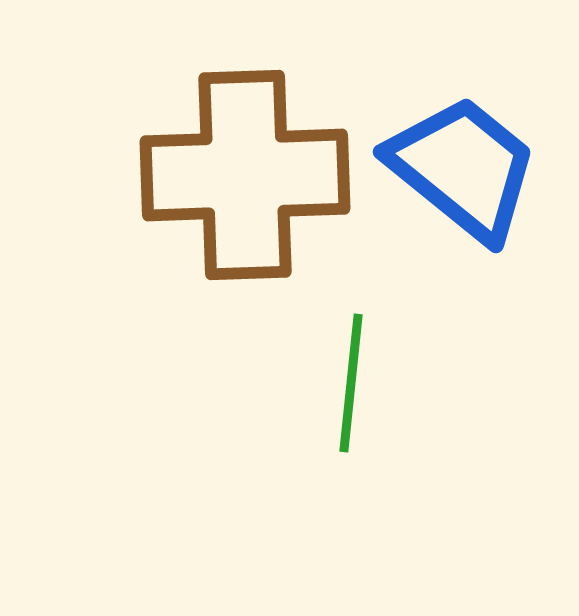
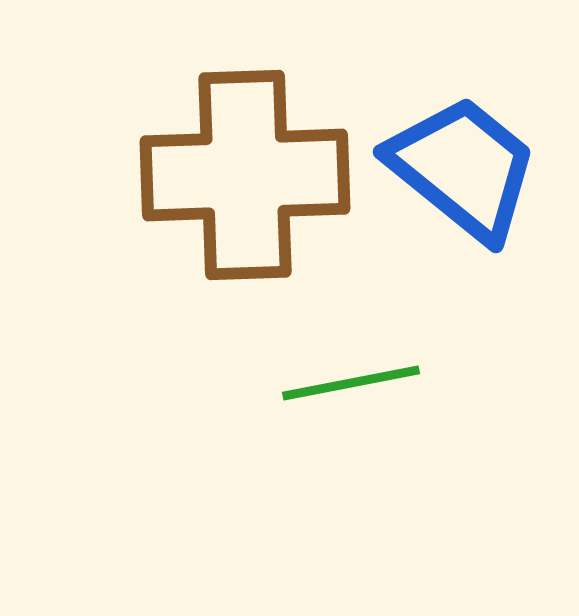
green line: rotated 73 degrees clockwise
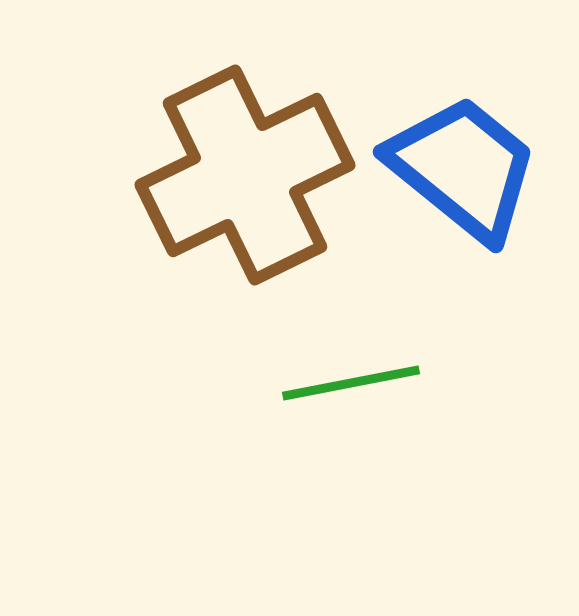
brown cross: rotated 24 degrees counterclockwise
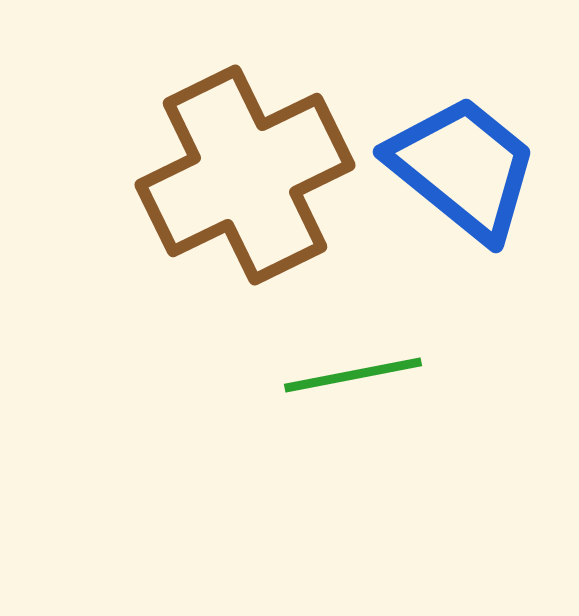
green line: moved 2 px right, 8 px up
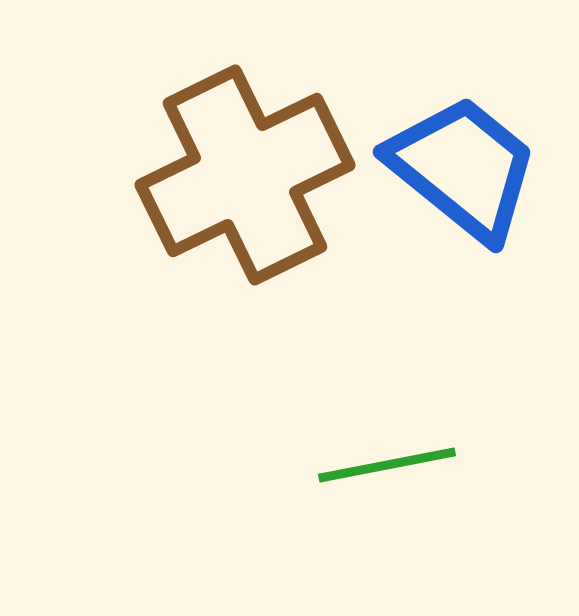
green line: moved 34 px right, 90 px down
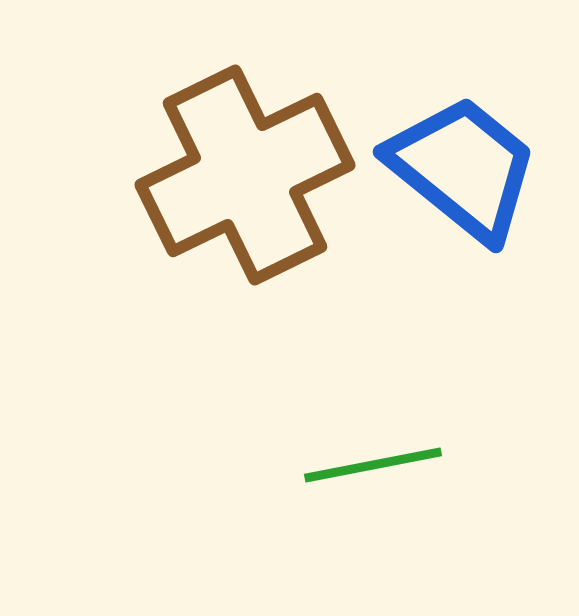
green line: moved 14 px left
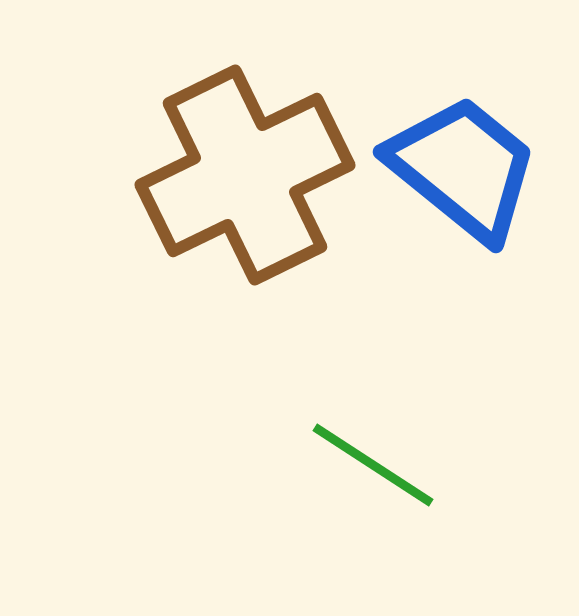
green line: rotated 44 degrees clockwise
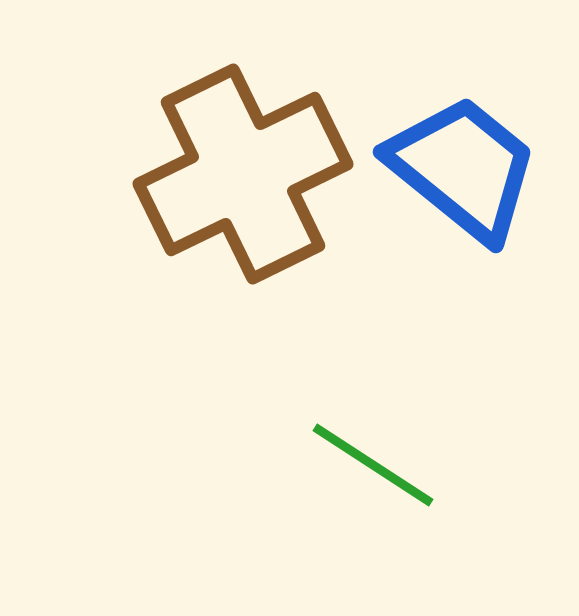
brown cross: moved 2 px left, 1 px up
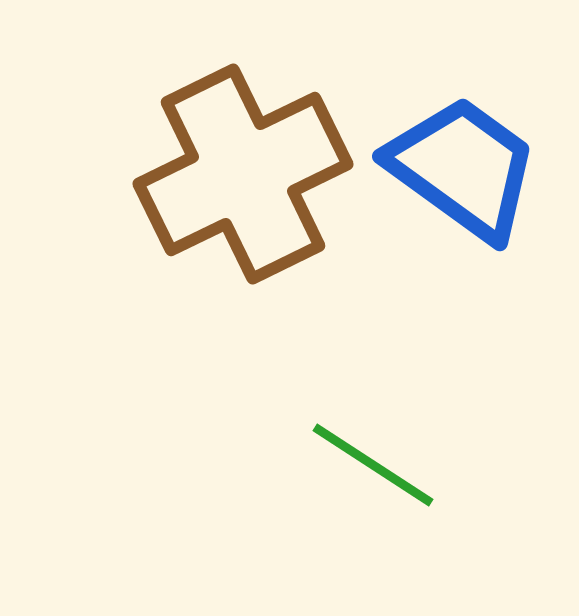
blue trapezoid: rotated 3 degrees counterclockwise
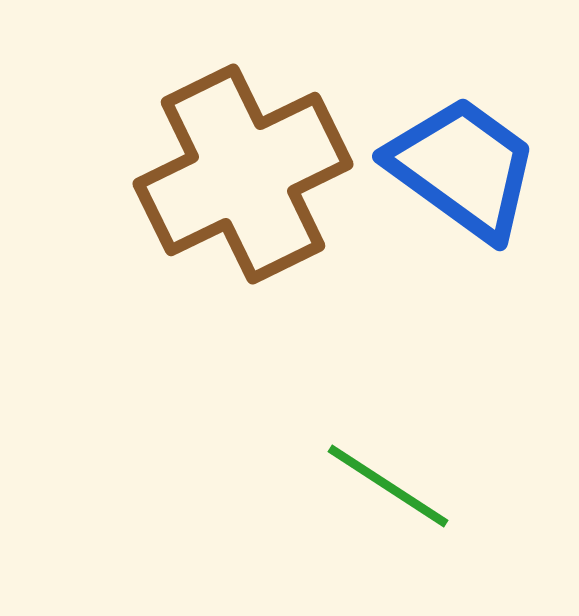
green line: moved 15 px right, 21 px down
